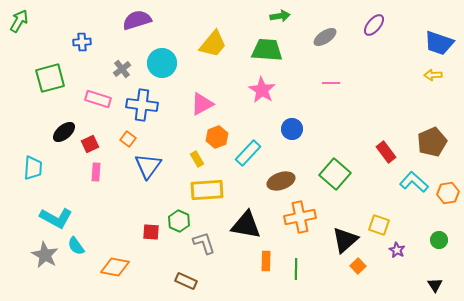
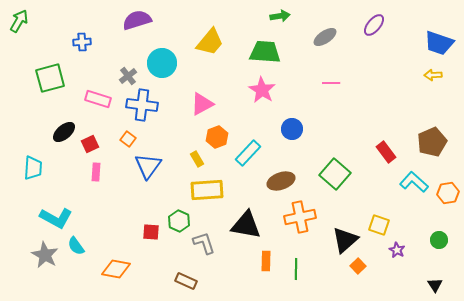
yellow trapezoid at (213, 44): moved 3 px left, 2 px up
green trapezoid at (267, 50): moved 2 px left, 2 px down
gray cross at (122, 69): moved 6 px right, 7 px down
orange diamond at (115, 267): moved 1 px right, 2 px down
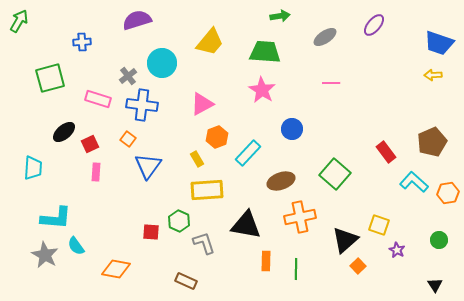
cyan L-shape at (56, 218): rotated 24 degrees counterclockwise
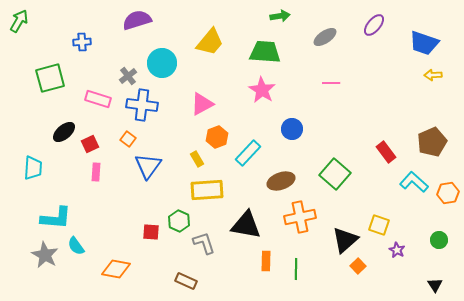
blue trapezoid at (439, 43): moved 15 px left
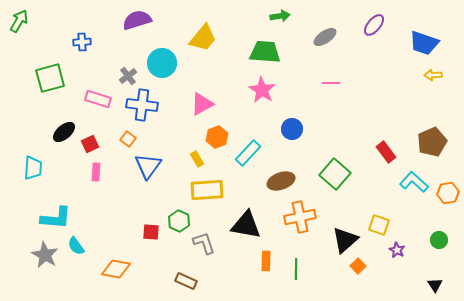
yellow trapezoid at (210, 42): moved 7 px left, 4 px up
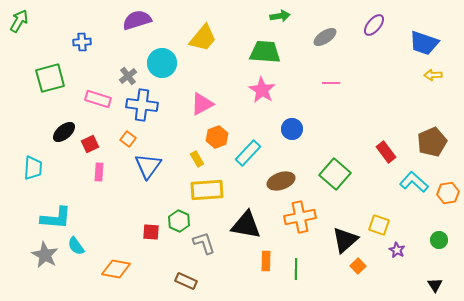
pink rectangle at (96, 172): moved 3 px right
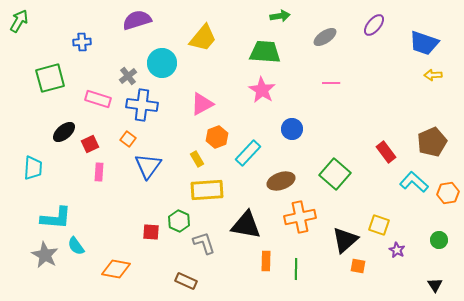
orange square at (358, 266): rotated 35 degrees counterclockwise
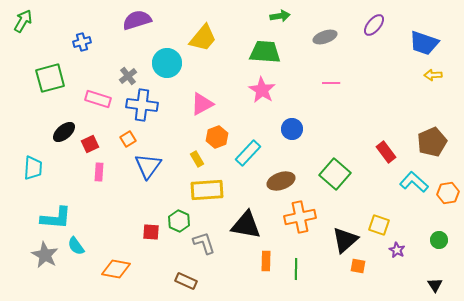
green arrow at (19, 21): moved 4 px right
gray ellipse at (325, 37): rotated 15 degrees clockwise
blue cross at (82, 42): rotated 12 degrees counterclockwise
cyan circle at (162, 63): moved 5 px right
orange square at (128, 139): rotated 21 degrees clockwise
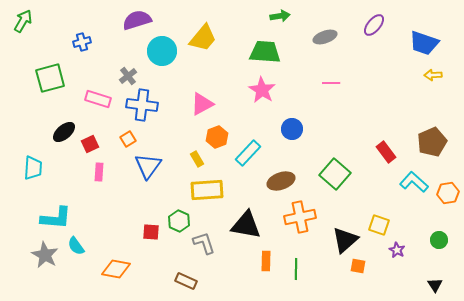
cyan circle at (167, 63): moved 5 px left, 12 px up
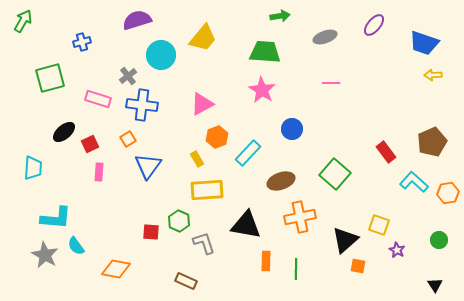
cyan circle at (162, 51): moved 1 px left, 4 px down
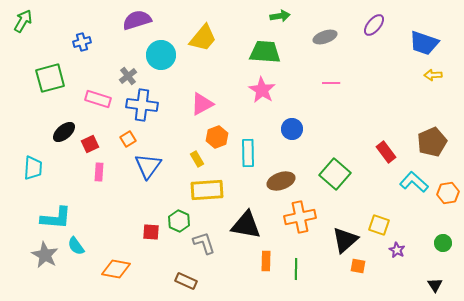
cyan rectangle at (248, 153): rotated 44 degrees counterclockwise
green circle at (439, 240): moved 4 px right, 3 px down
